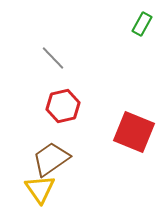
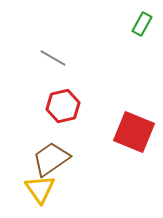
gray line: rotated 16 degrees counterclockwise
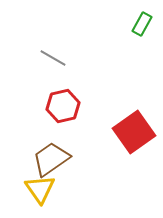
red square: rotated 33 degrees clockwise
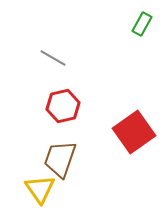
brown trapezoid: moved 9 px right; rotated 36 degrees counterclockwise
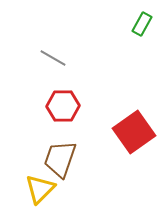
red hexagon: rotated 12 degrees clockwise
yellow triangle: rotated 20 degrees clockwise
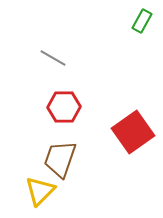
green rectangle: moved 3 px up
red hexagon: moved 1 px right, 1 px down
red square: moved 1 px left
yellow triangle: moved 2 px down
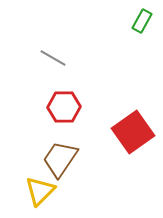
brown trapezoid: rotated 15 degrees clockwise
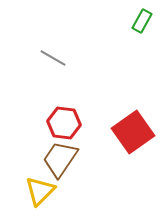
red hexagon: moved 16 px down; rotated 8 degrees clockwise
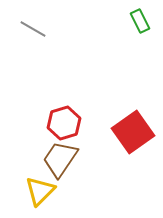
green rectangle: moved 2 px left; rotated 55 degrees counterclockwise
gray line: moved 20 px left, 29 px up
red hexagon: rotated 24 degrees counterclockwise
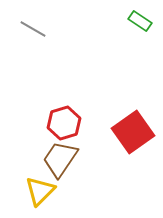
green rectangle: rotated 30 degrees counterclockwise
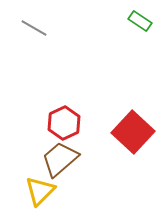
gray line: moved 1 px right, 1 px up
red hexagon: rotated 8 degrees counterclockwise
red square: rotated 12 degrees counterclockwise
brown trapezoid: rotated 15 degrees clockwise
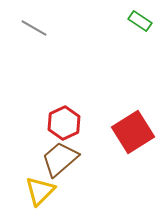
red square: rotated 15 degrees clockwise
